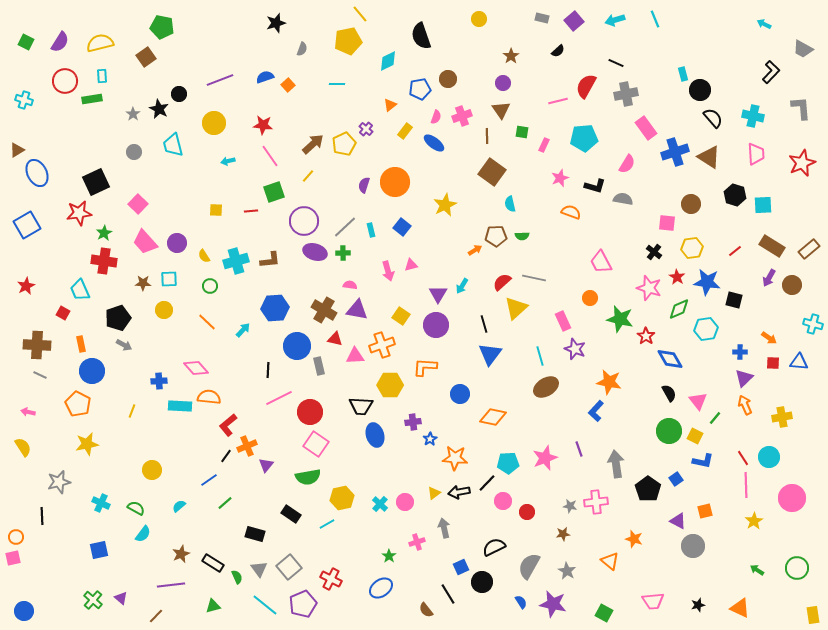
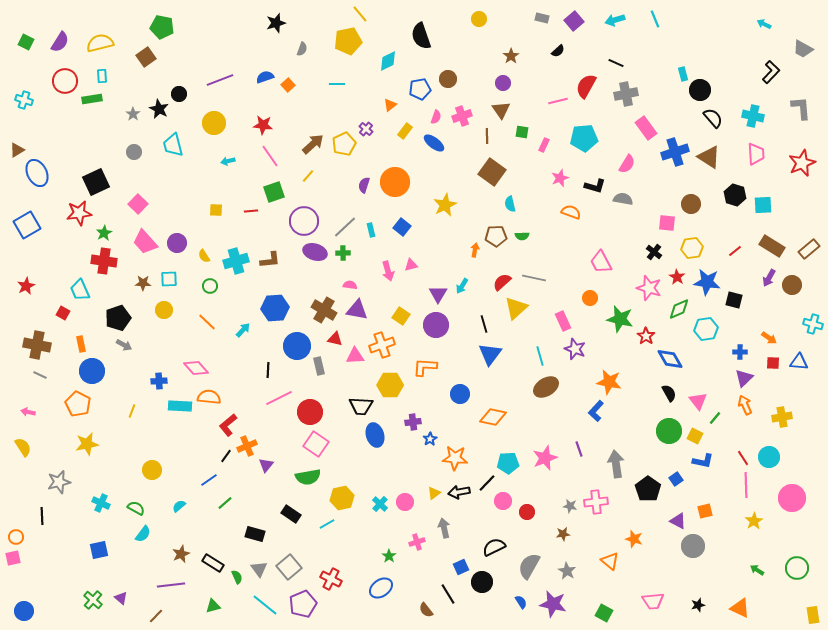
orange arrow at (475, 250): rotated 48 degrees counterclockwise
brown cross at (37, 345): rotated 8 degrees clockwise
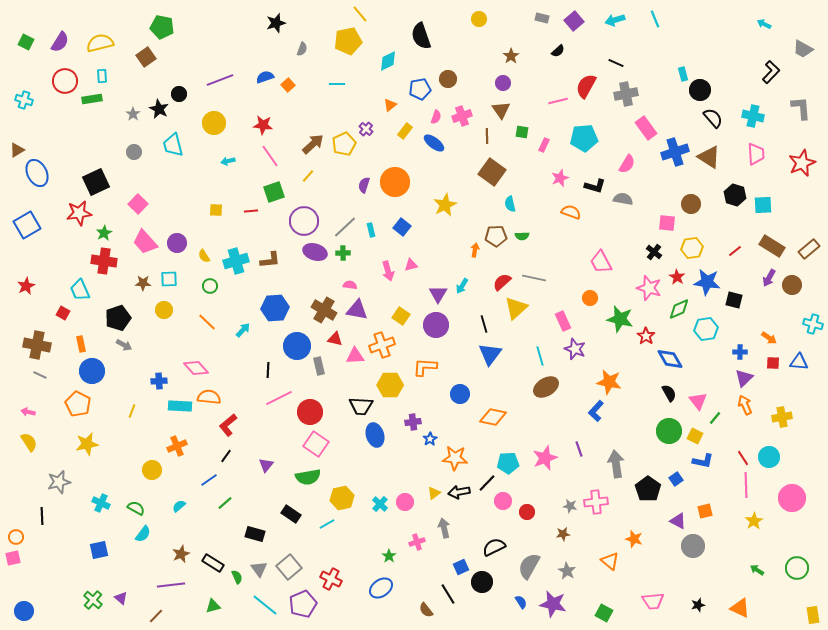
orange cross at (247, 446): moved 70 px left
yellow semicircle at (23, 447): moved 6 px right, 5 px up
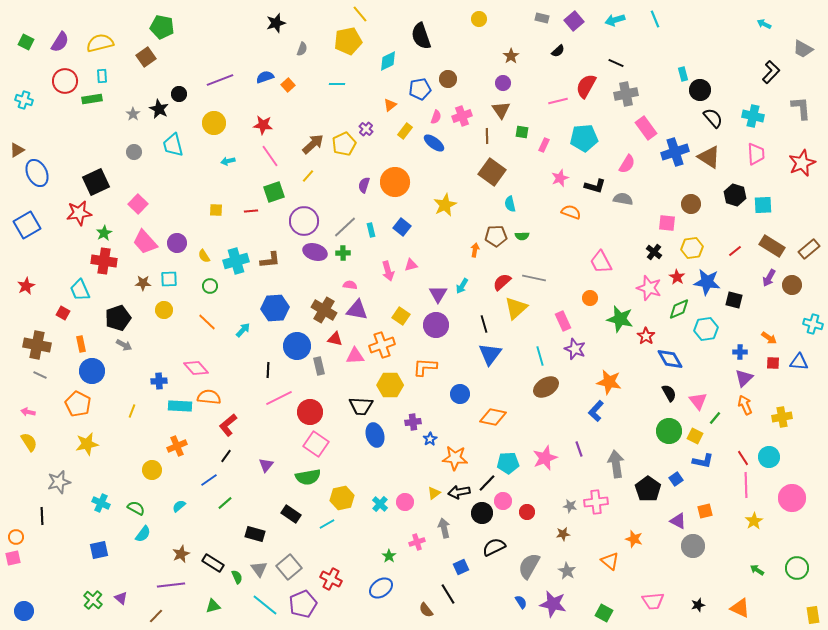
black circle at (482, 582): moved 69 px up
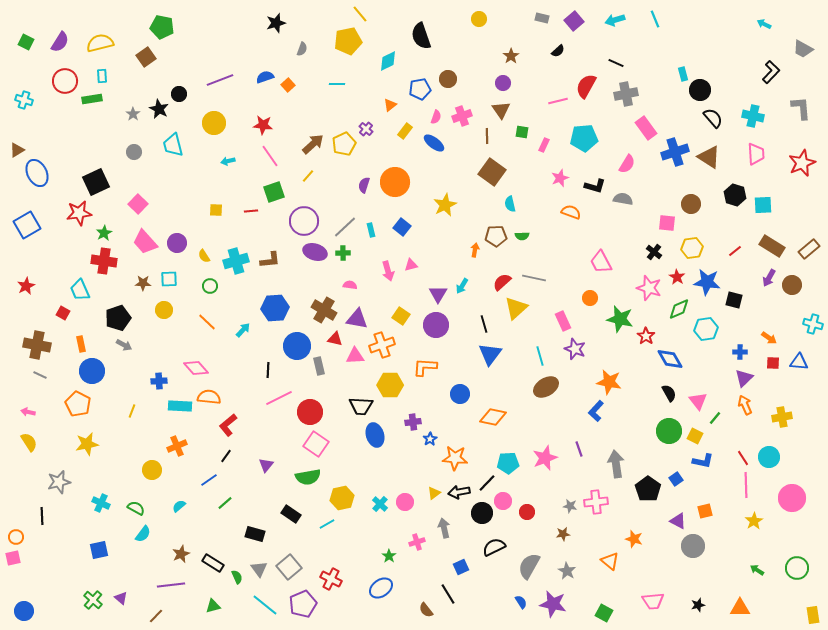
purple triangle at (357, 310): moved 9 px down
orange triangle at (740, 608): rotated 25 degrees counterclockwise
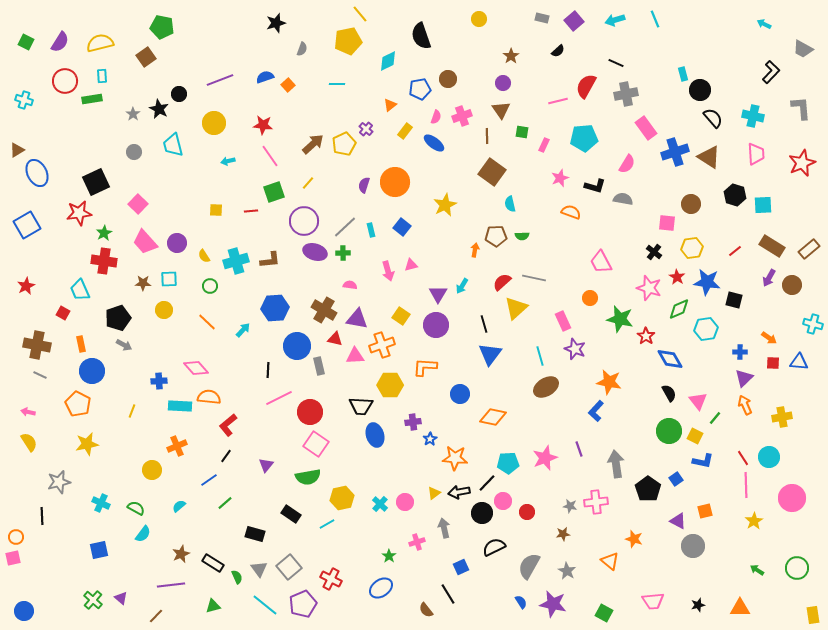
yellow line at (308, 176): moved 7 px down
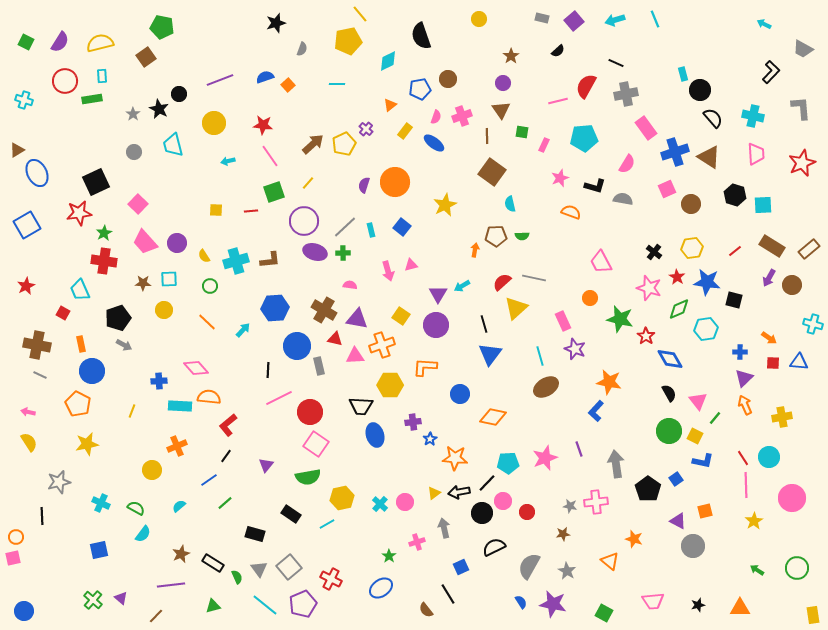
pink square at (667, 223): moved 34 px up; rotated 30 degrees counterclockwise
cyan arrow at (462, 286): rotated 28 degrees clockwise
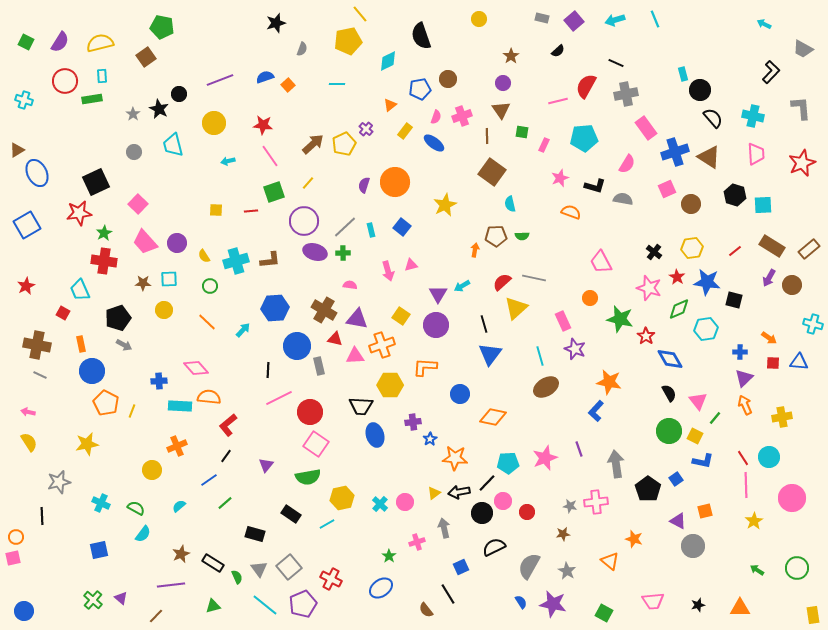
orange pentagon at (78, 404): moved 28 px right, 1 px up
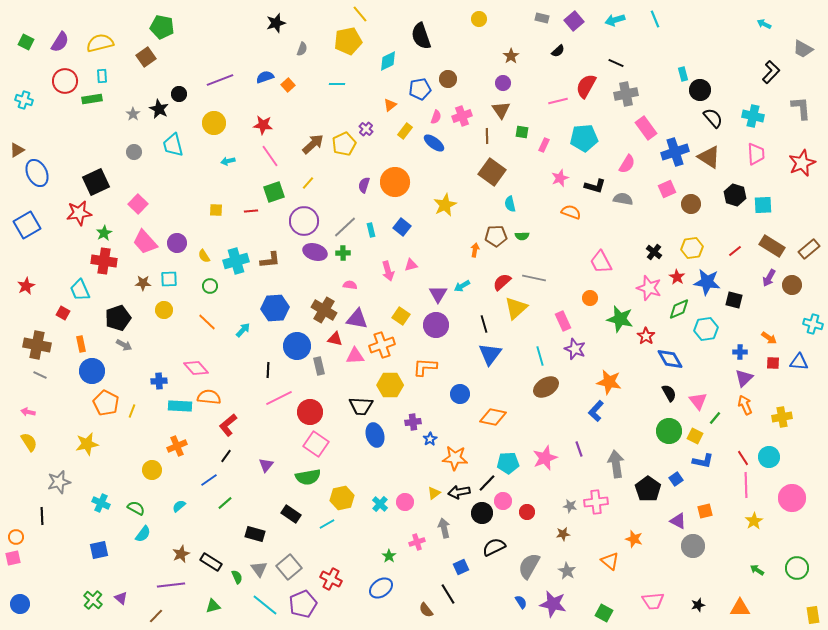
black rectangle at (213, 563): moved 2 px left, 1 px up
blue circle at (24, 611): moved 4 px left, 7 px up
